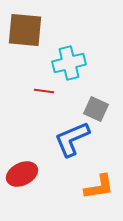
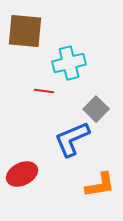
brown square: moved 1 px down
gray square: rotated 20 degrees clockwise
orange L-shape: moved 1 px right, 2 px up
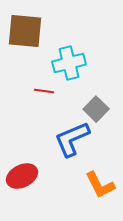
red ellipse: moved 2 px down
orange L-shape: rotated 72 degrees clockwise
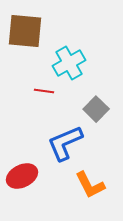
cyan cross: rotated 16 degrees counterclockwise
blue L-shape: moved 7 px left, 4 px down
orange L-shape: moved 10 px left
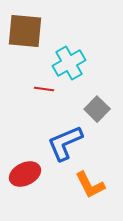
red line: moved 2 px up
gray square: moved 1 px right
red ellipse: moved 3 px right, 2 px up
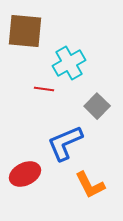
gray square: moved 3 px up
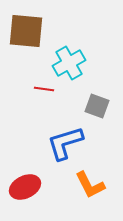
brown square: moved 1 px right
gray square: rotated 25 degrees counterclockwise
blue L-shape: rotated 6 degrees clockwise
red ellipse: moved 13 px down
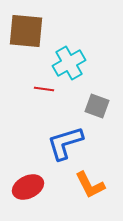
red ellipse: moved 3 px right
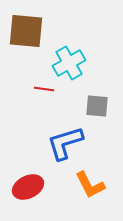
gray square: rotated 15 degrees counterclockwise
